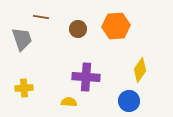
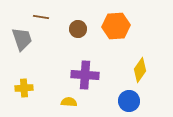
purple cross: moved 1 px left, 2 px up
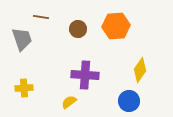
yellow semicircle: rotated 42 degrees counterclockwise
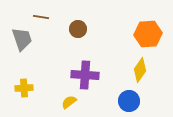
orange hexagon: moved 32 px right, 8 px down
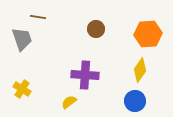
brown line: moved 3 px left
brown circle: moved 18 px right
yellow cross: moved 2 px left, 1 px down; rotated 36 degrees clockwise
blue circle: moved 6 px right
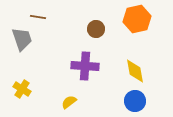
orange hexagon: moved 11 px left, 15 px up; rotated 8 degrees counterclockwise
yellow diamond: moved 5 px left, 1 px down; rotated 45 degrees counterclockwise
purple cross: moved 9 px up
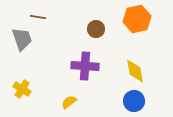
blue circle: moved 1 px left
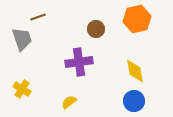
brown line: rotated 28 degrees counterclockwise
purple cross: moved 6 px left, 4 px up; rotated 12 degrees counterclockwise
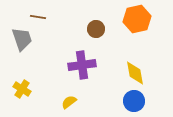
brown line: rotated 28 degrees clockwise
purple cross: moved 3 px right, 3 px down
yellow diamond: moved 2 px down
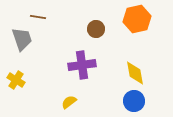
yellow cross: moved 6 px left, 9 px up
